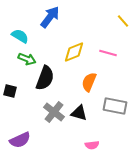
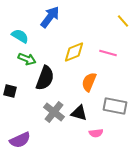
pink semicircle: moved 4 px right, 12 px up
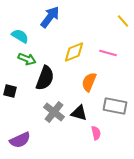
pink semicircle: rotated 96 degrees counterclockwise
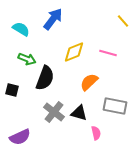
blue arrow: moved 3 px right, 2 px down
cyan semicircle: moved 1 px right, 7 px up
orange semicircle: rotated 24 degrees clockwise
black square: moved 2 px right, 1 px up
purple semicircle: moved 3 px up
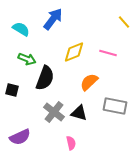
yellow line: moved 1 px right, 1 px down
pink semicircle: moved 25 px left, 10 px down
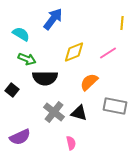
yellow line: moved 2 px left, 1 px down; rotated 48 degrees clockwise
cyan semicircle: moved 5 px down
pink line: rotated 48 degrees counterclockwise
black semicircle: rotated 70 degrees clockwise
black square: rotated 24 degrees clockwise
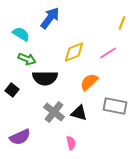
blue arrow: moved 3 px left, 1 px up
yellow line: rotated 16 degrees clockwise
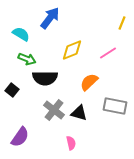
yellow diamond: moved 2 px left, 2 px up
gray cross: moved 2 px up
purple semicircle: rotated 30 degrees counterclockwise
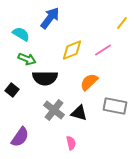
yellow line: rotated 16 degrees clockwise
pink line: moved 5 px left, 3 px up
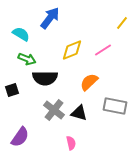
black square: rotated 32 degrees clockwise
